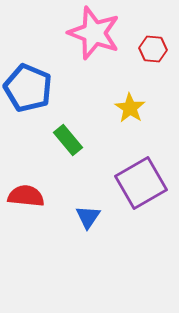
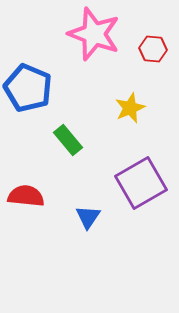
pink star: moved 1 px down
yellow star: rotated 16 degrees clockwise
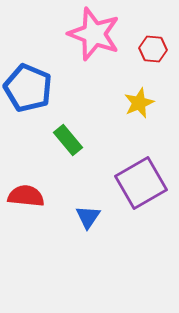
yellow star: moved 9 px right, 5 px up
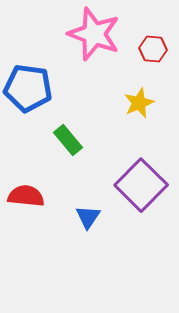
blue pentagon: rotated 15 degrees counterclockwise
purple square: moved 2 px down; rotated 15 degrees counterclockwise
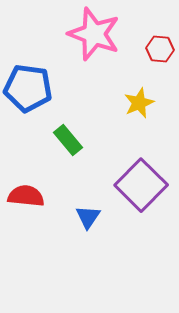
red hexagon: moved 7 px right
